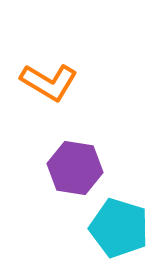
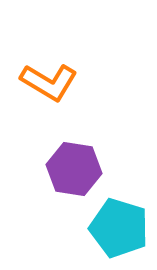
purple hexagon: moved 1 px left, 1 px down
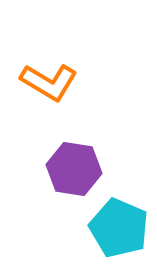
cyan pentagon: rotated 6 degrees clockwise
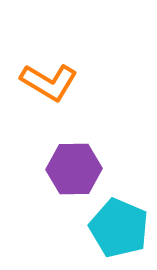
purple hexagon: rotated 10 degrees counterclockwise
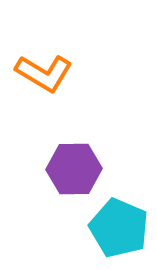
orange L-shape: moved 5 px left, 9 px up
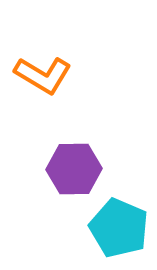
orange L-shape: moved 1 px left, 2 px down
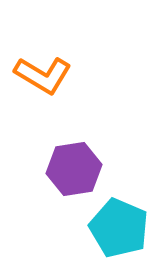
purple hexagon: rotated 8 degrees counterclockwise
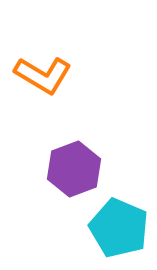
purple hexagon: rotated 12 degrees counterclockwise
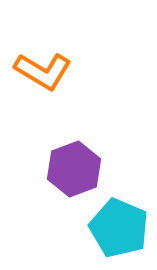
orange L-shape: moved 4 px up
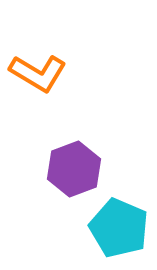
orange L-shape: moved 5 px left, 2 px down
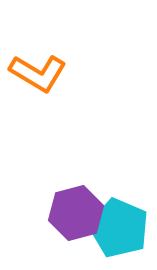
purple hexagon: moved 2 px right, 44 px down; rotated 6 degrees clockwise
